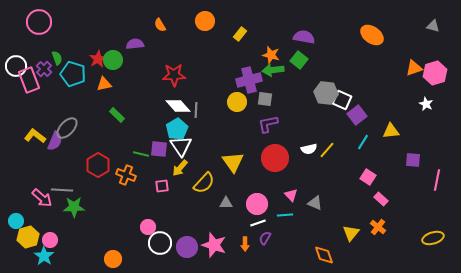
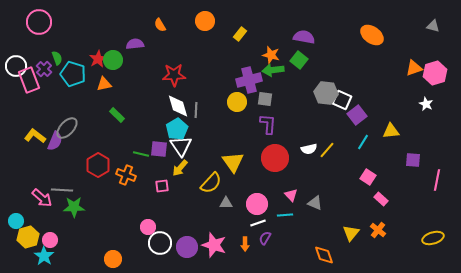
white diamond at (178, 106): rotated 25 degrees clockwise
purple L-shape at (268, 124): rotated 105 degrees clockwise
yellow semicircle at (204, 183): moved 7 px right
orange cross at (378, 227): moved 3 px down
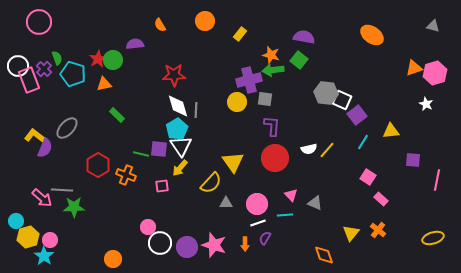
white circle at (16, 66): moved 2 px right
purple L-shape at (268, 124): moved 4 px right, 2 px down
purple semicircle at (55, 141): moved 10 px left, 7 px down
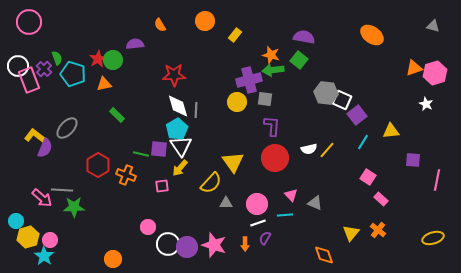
pink circle at (39, 22): moved 10 px left
yellow rectangle at (240, 34): moved 5 px left, 1 px down
white circle at (160, 243): moved 8 px right, 1 px down
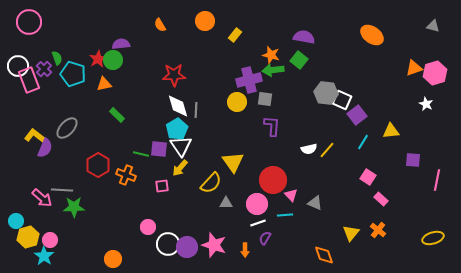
purple semicircle at (135, 44): moved 14 px left
red circle at (275, 158): moved 2 px left, 22 px down
orange arrow at (245, 244): moved 6 px down
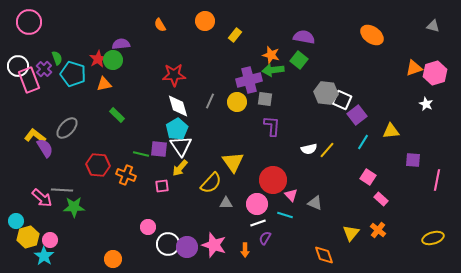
gray line at (196, 110): moved 14 px right, 9 px up; rotated 21 degrees clockwise
purple semicircle at (45, 148): rotated 54 degrees counterclockwise
red hexagon at (98, 165): rotated 25 degrees counterclockwise
cyan line at (285, 215): rotated 21 degrees clockwise
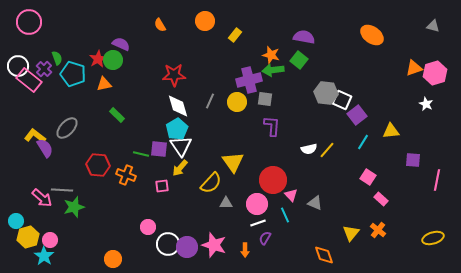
purple semicircle at (121, 44): rotated 30 degrees clockwise
pink rectangle at (29, 80): rotated 30 degrees counterclockwise
green star at (74, 207): rotated 15 degrees counterclockwise
cyan line at (285, 215): rotated 49 degrees clockwise
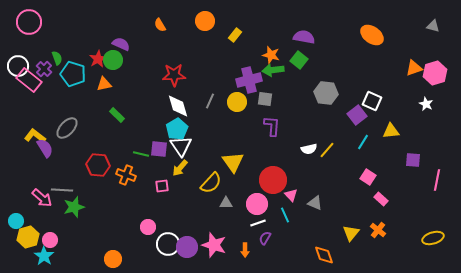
white square at (342, 100): moved 30 px right, 1 px down
